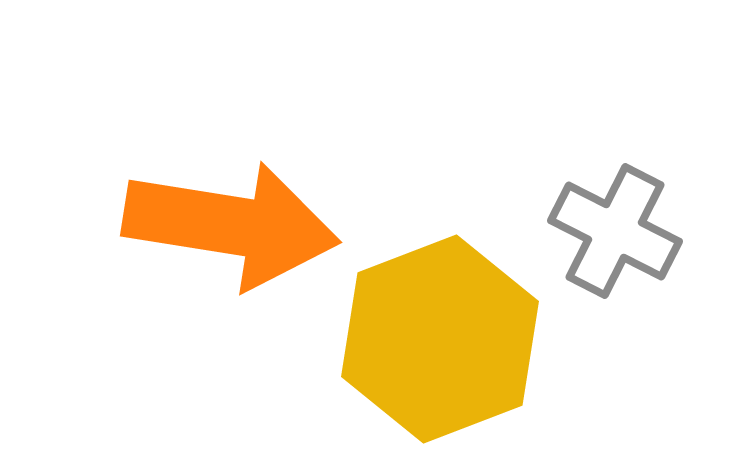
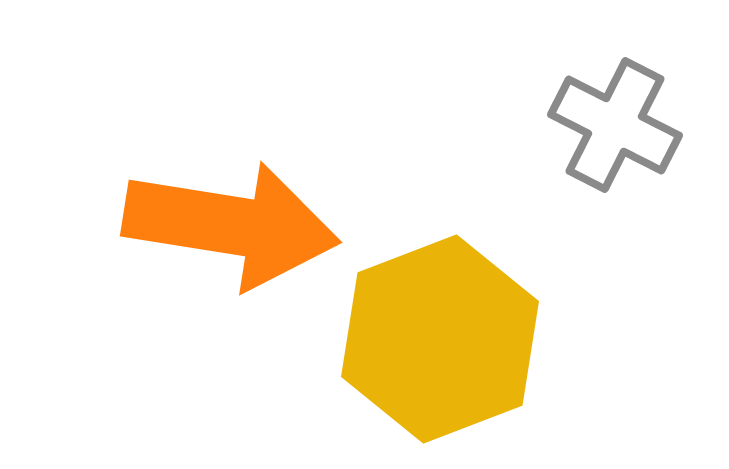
gray cross: moved 106 px up
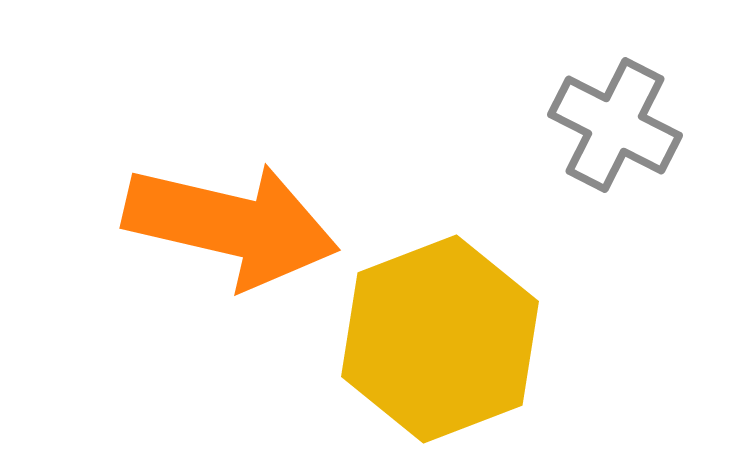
orange arrow: rotated 4 degrees clockwise
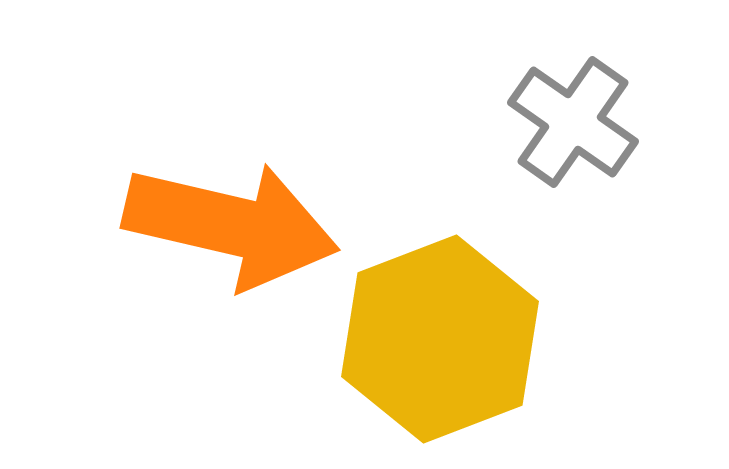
gray cross: moved 42 px left, 3 px up; rotated 8 degrees clockwise
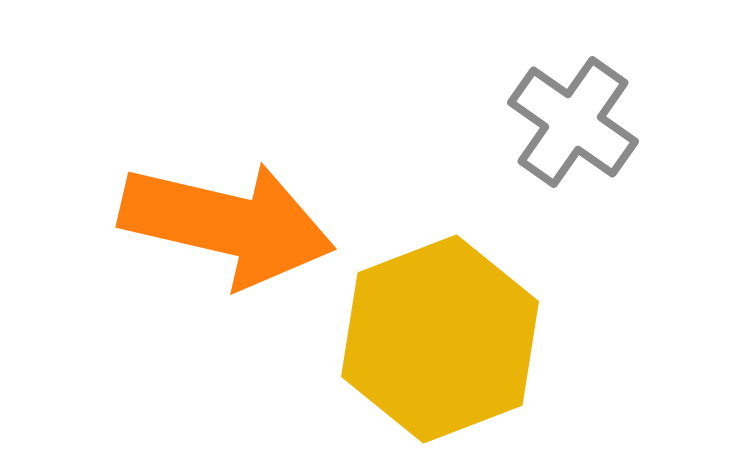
orange arrow: moved 4 px left, 1 px up
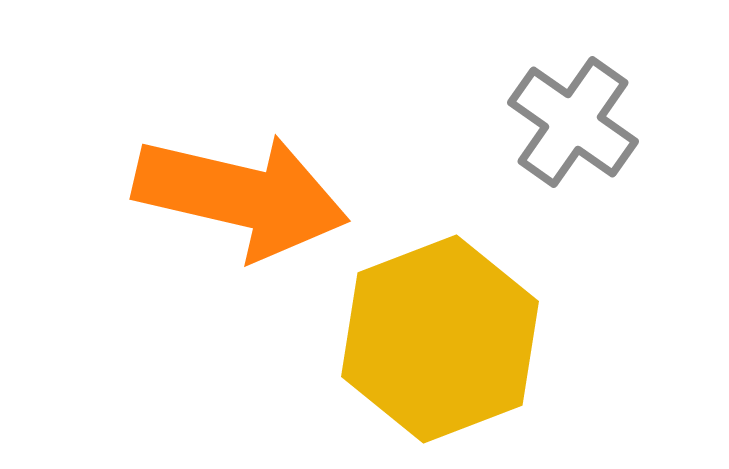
orange arrow: moved 14 px right, 28 px up
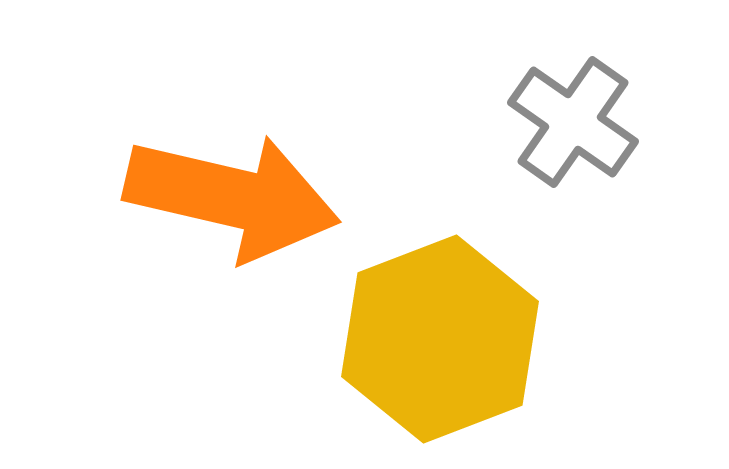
orange arrow: moved 9 px left, 1 px down
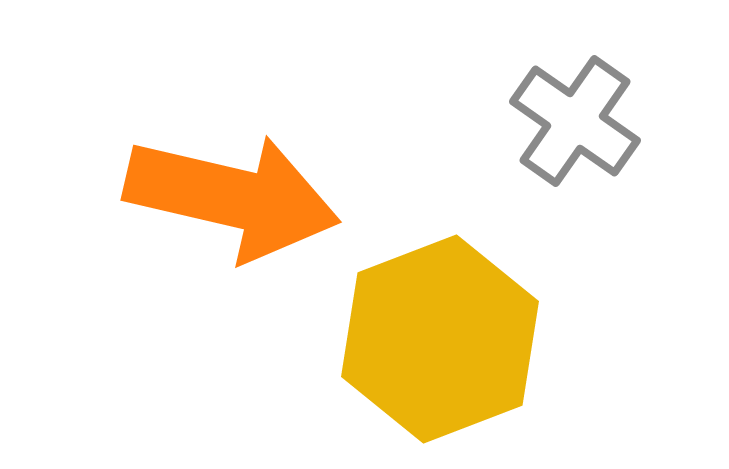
gray cross: moved 2 px right, 1 px up
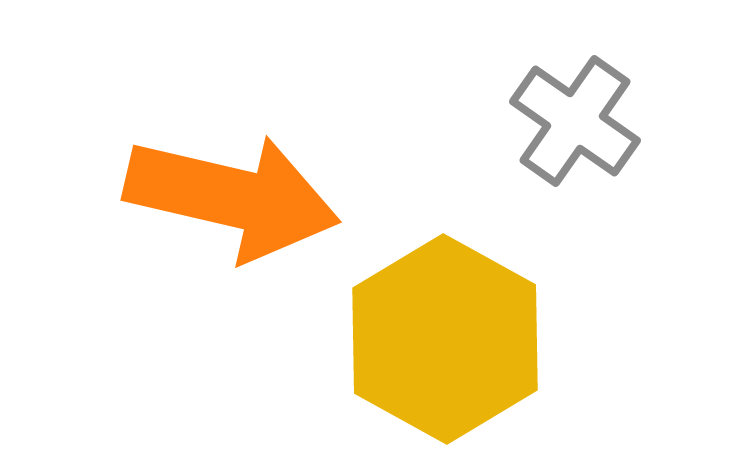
yellow hexagon: moved 5 px right; rotated 10 degrees counterclockwise
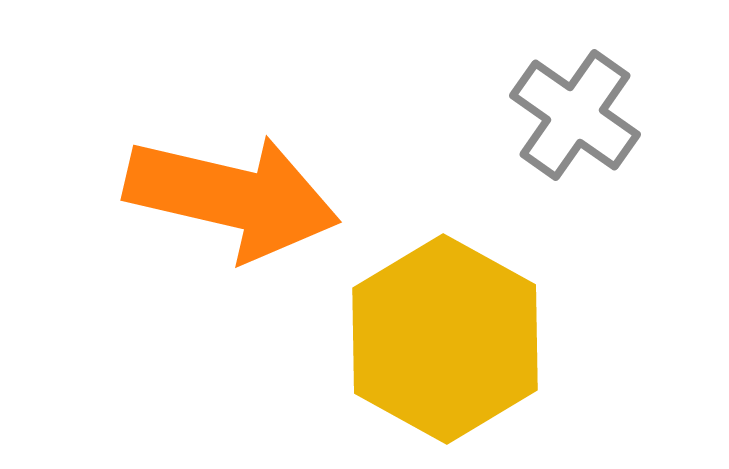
gray cross: moved 6 px up
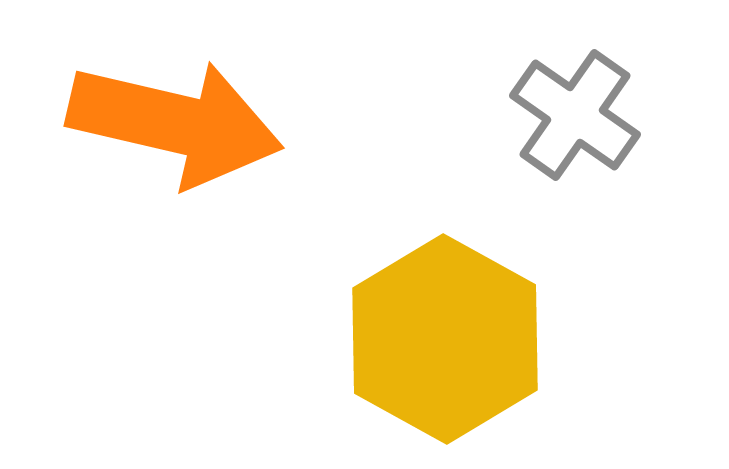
orange arrow: moved 57 px left, 74 px up
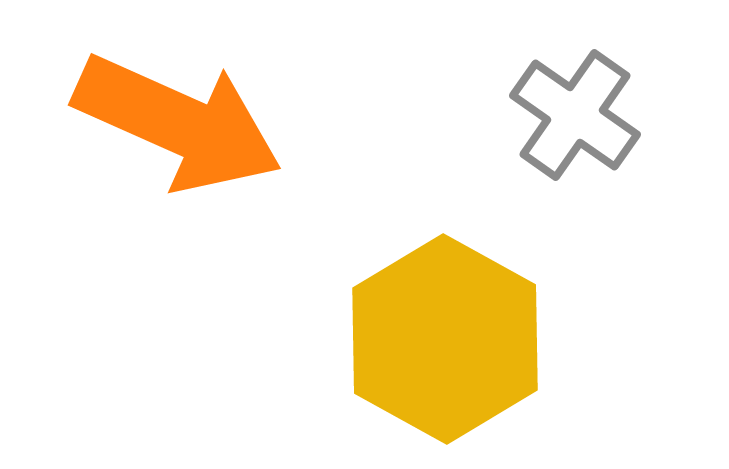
orange arrow: moved 3 px right; rotated 11 degrees clockwise
